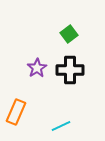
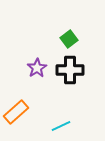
green square: moved 5 px down
orange rectangle: rotated 25 degrees clockwise
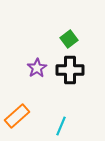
orange rectangle: moved 1 px right, 4 px down
cyan line: rotated 42 degrees counterclockwise
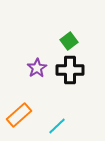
green square: moved 2 px down
orange rectangle: moved 2 px right, 1 px up
cyan line: moved 4 px left; rotated 24 degrees clockwise
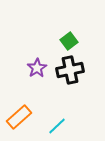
black cross: rotated 12 degrees counterclockwise
orange rectangle: moved 2 px down
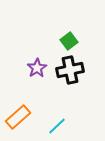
orange rectangle: moved 1 px left
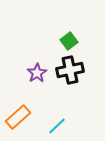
purple star: moved 5 px down
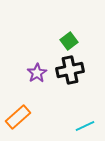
cyan line: moved 28 px right; rotated 18 degrees clockwise
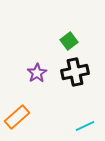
black cross: moved 5 px right, 2 px down
orange rectangle: moved 1 px left
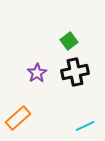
orange rectangle: moved 1 px right, 1 px down
